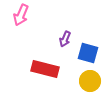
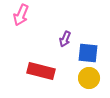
blue square: rotated 10 degrees counterclockwise
red rectangle: moved 4 px left, 2 px down
yellow circle: moved 1 px left, 3 px up
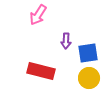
pink arrow: moved 17 px right; rotated 10 degrees clockwise
purple arrow: moved 1 px right, 2 px down; rotated 21 degrees counterclockwise
blue square: rotated 15 degrees counterclockwise
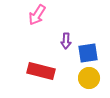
pink arrow: moved 1 px left
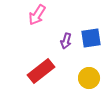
purple arrow: rotated 14 degrees clockwise
blue square: moved 3 px right, 15 px up
red rectangle: rotated 52 degrees counterclockwise
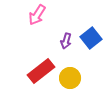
blue square: rotated 30 degrees counterclockwise
yellow circle: moved 19 px left
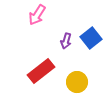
yellow circle: moved 7 px right, 4 px down
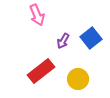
pink arrow: rotated 55 degrees counterclockwise
purple arrow: moved 3 px left; rotated 14 degrees clockwise
yellow circle: moved 1 px right, 3 px up
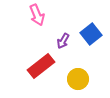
blue square: moved 4 px up
red rectangle: moved 5 px up
